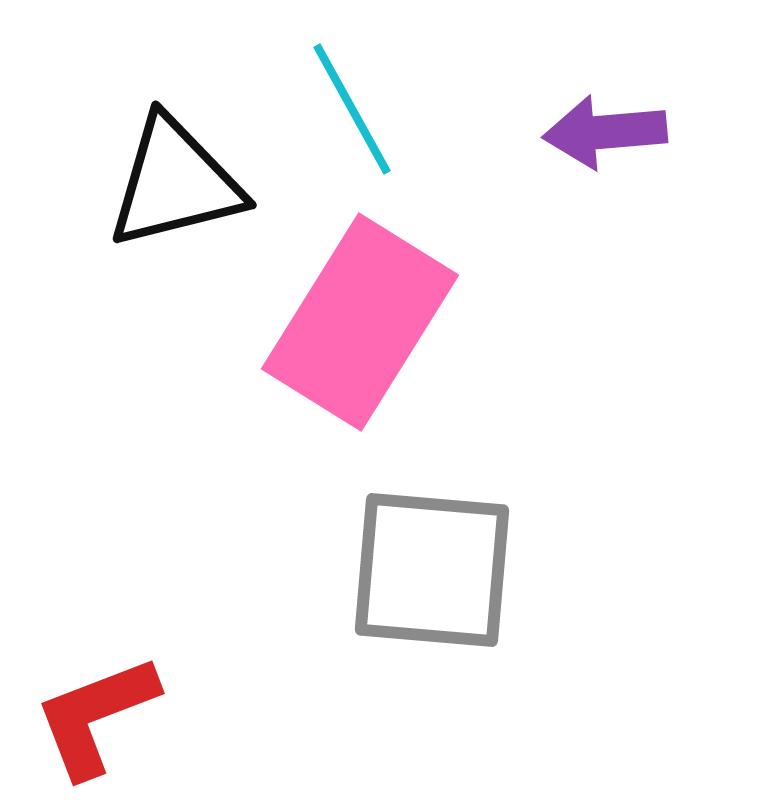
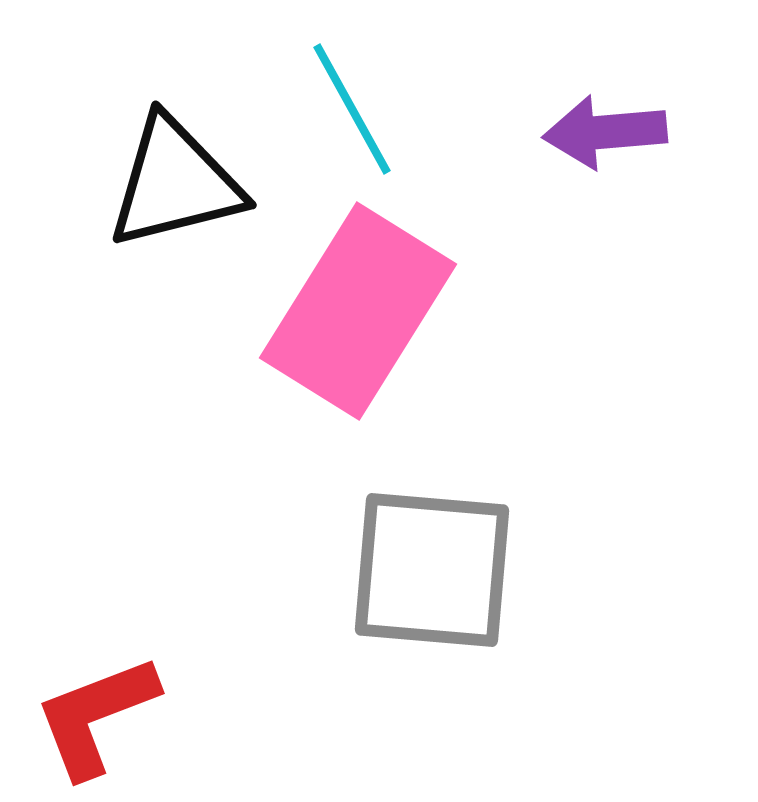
pink rectangle: moved 2 px left, 11 px up
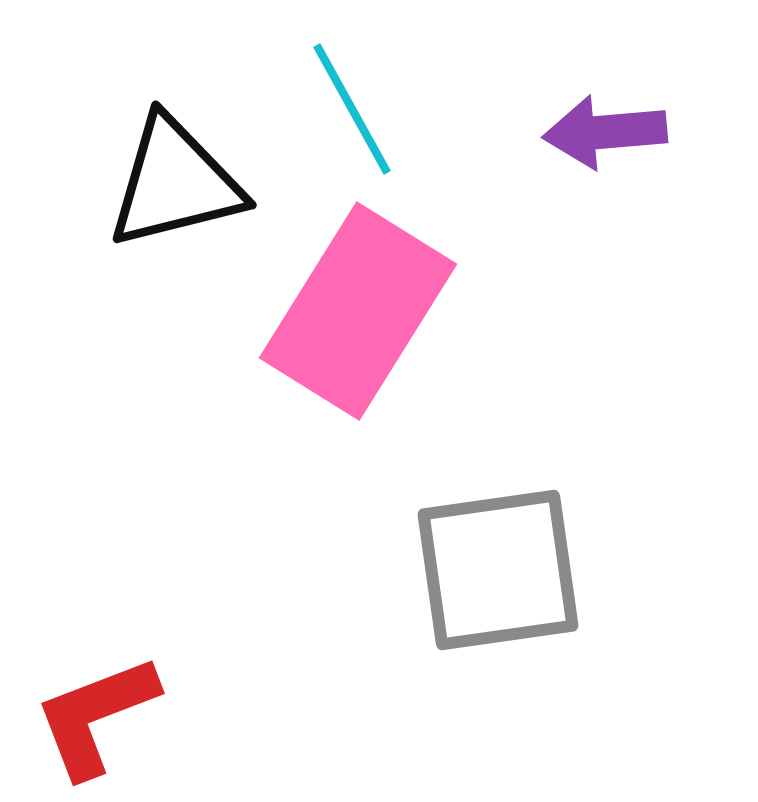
gray square: moved 66 px right; rotated 13 degrees counterclockwise
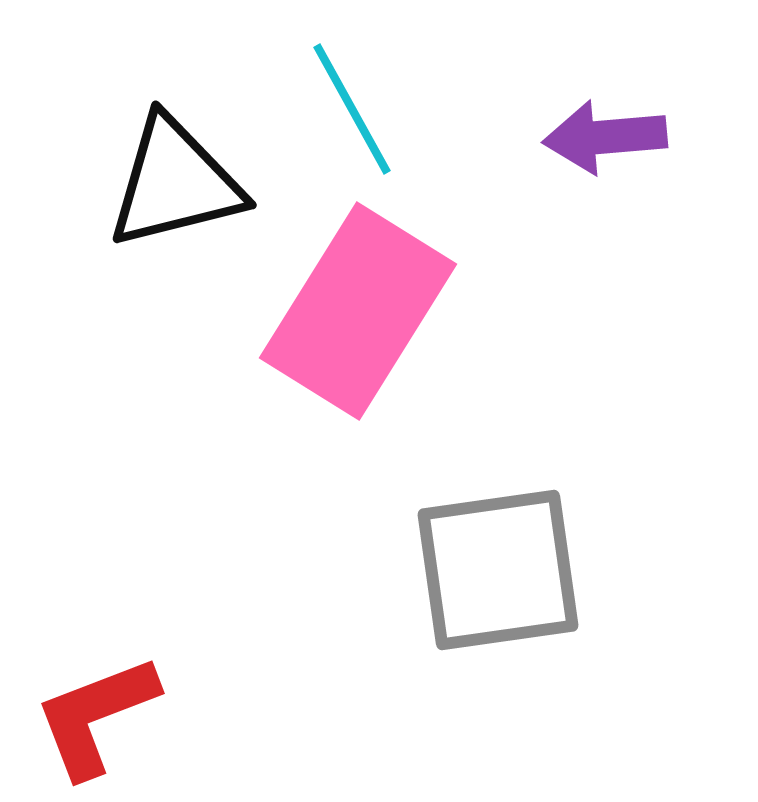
purple arrow: moved 5 px down
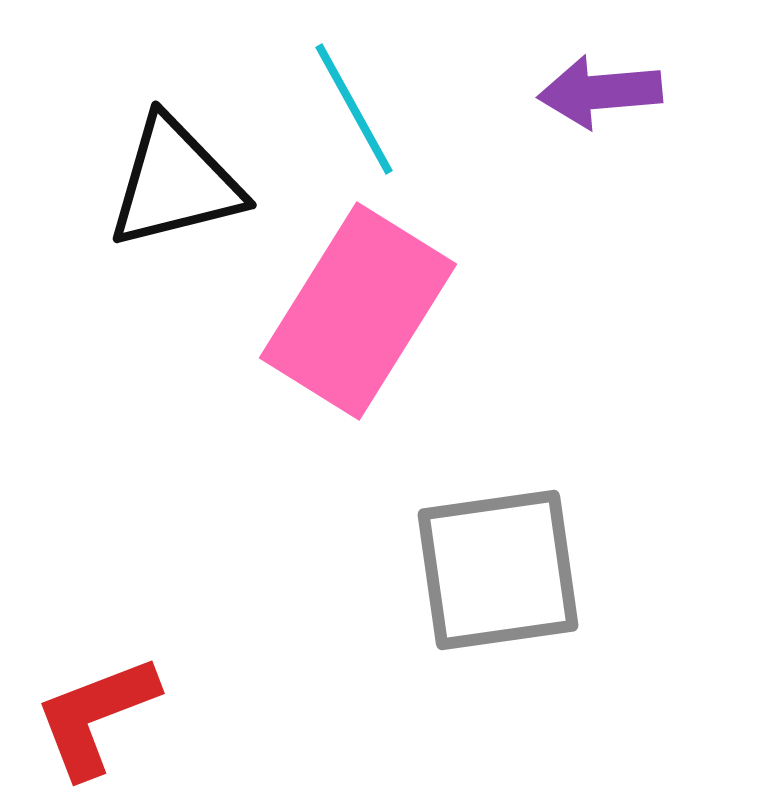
cyan line: moved 2 px right
purple arrow: moved 5 px left, 45 px up
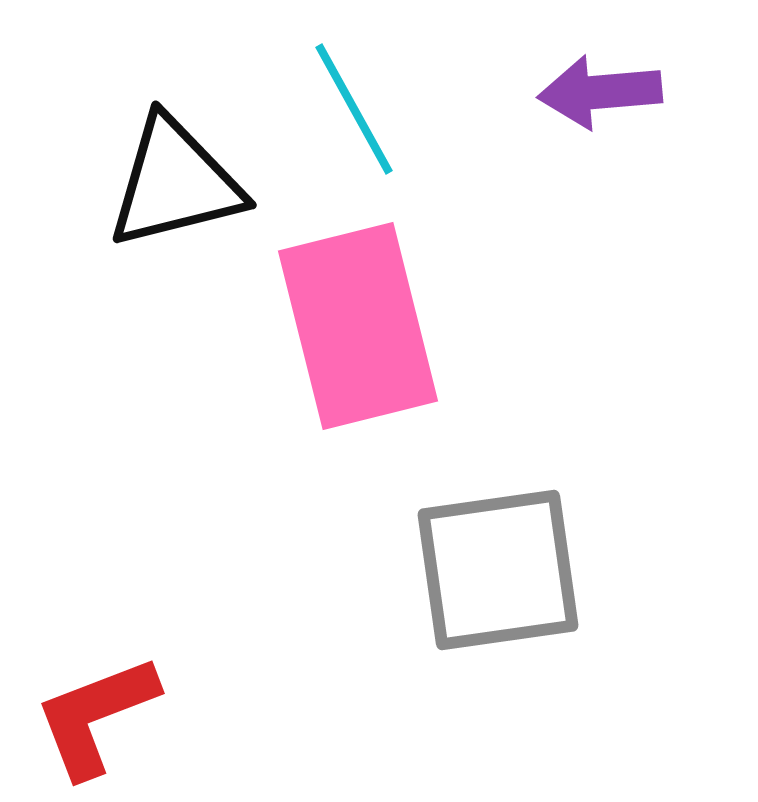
pink rectangle: moved 15 px down; rotated 46 degrees counterclockwise
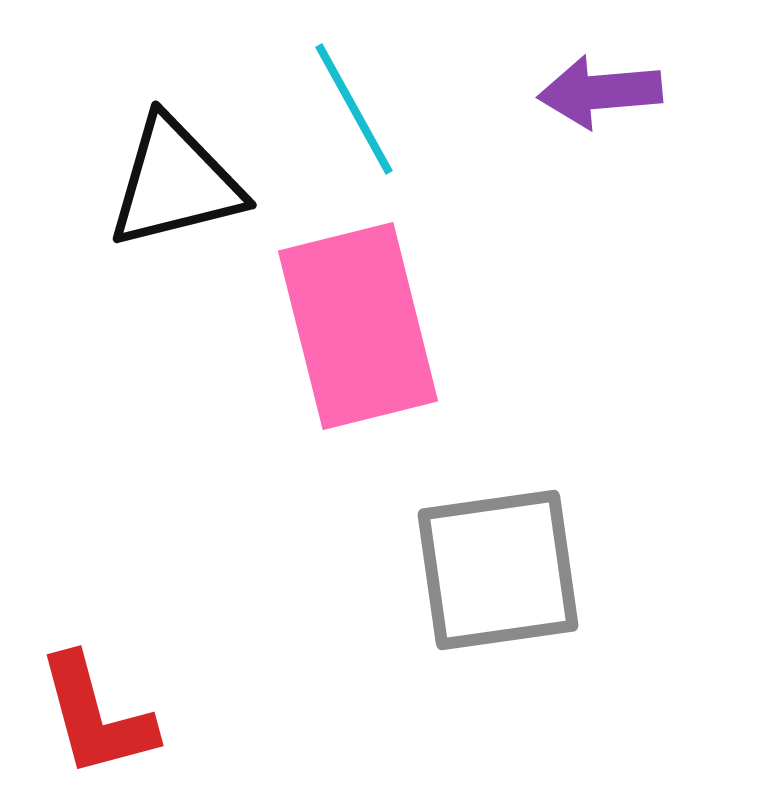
red L-shape: rotated 84 degrees counterclockwise
